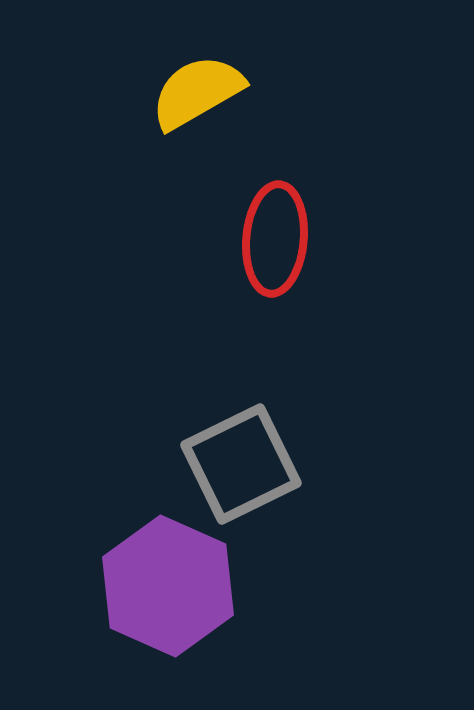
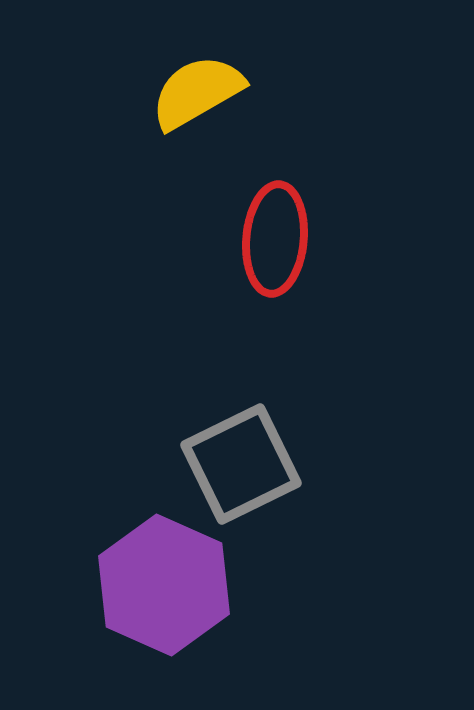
purple hexagon: moved 4 px left, 1 px up
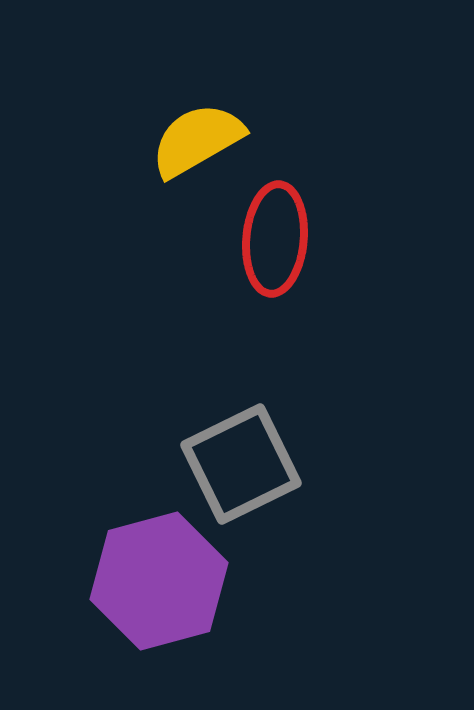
yellow semicircle: moved 48 px down
purple hexagon: moved 5 px left, 4 px up; rotated 21 degrees clockwise
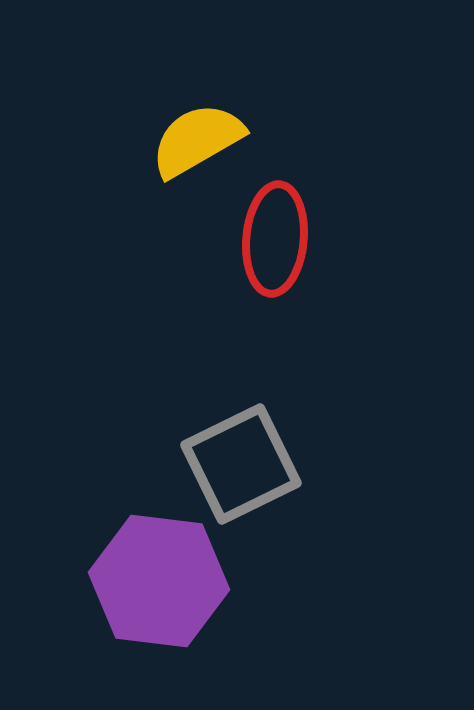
purple hexagon: rotated 22 degrees clockwise
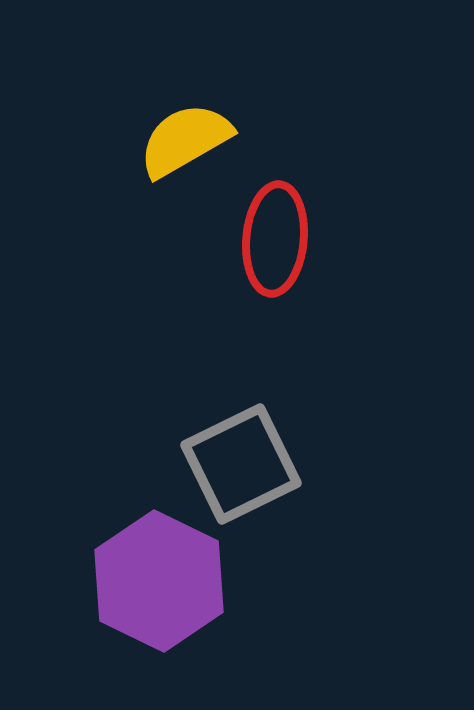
yellow semicircle: moved 12 px left
purple hexagon: rotated 19 degrees clockwise
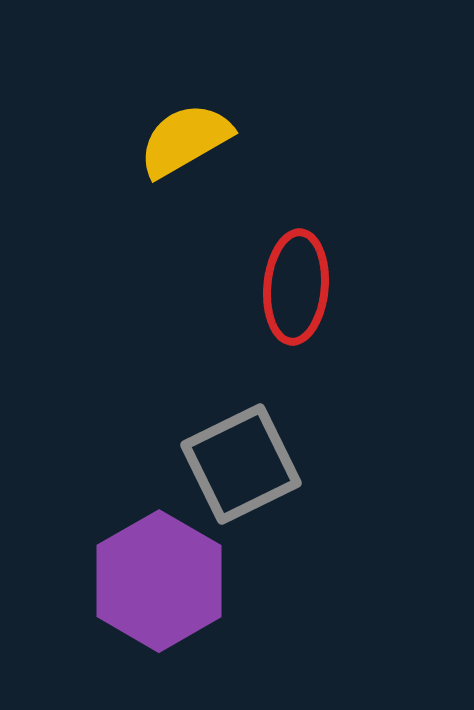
red ellipse: moved 21 px right, 48 px down
purple hexagon: rotated 4 degrees clockwise
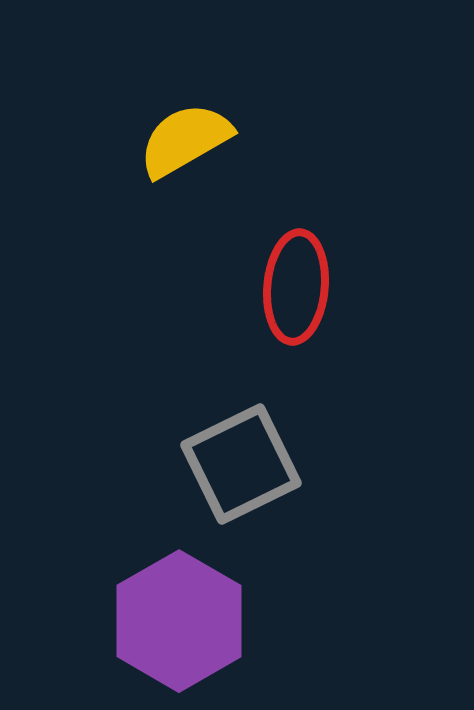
purple hexagon: moved 20 px right, 40 px down
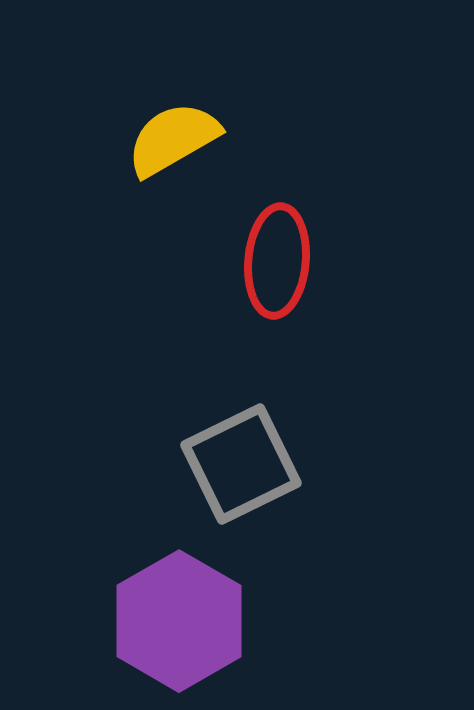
yellow semicircle: moved 12 px left, 1 px up
red ellipse: moved 19 px left, 26 px up
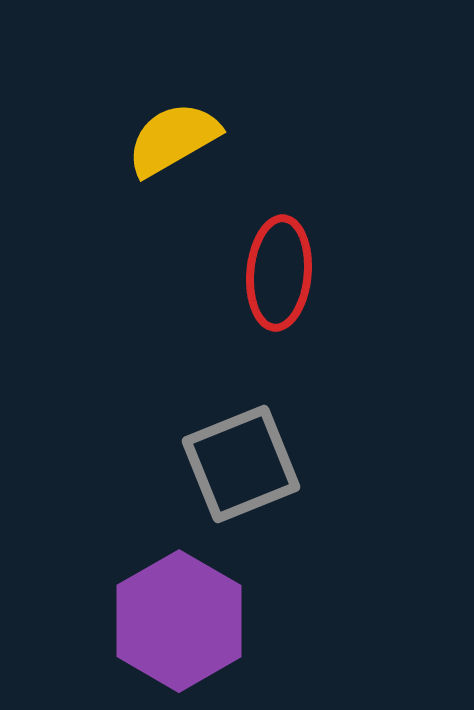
red ellipse: moved 2 px right, 12 px down
gray square: rotated 4 degrees clockwise
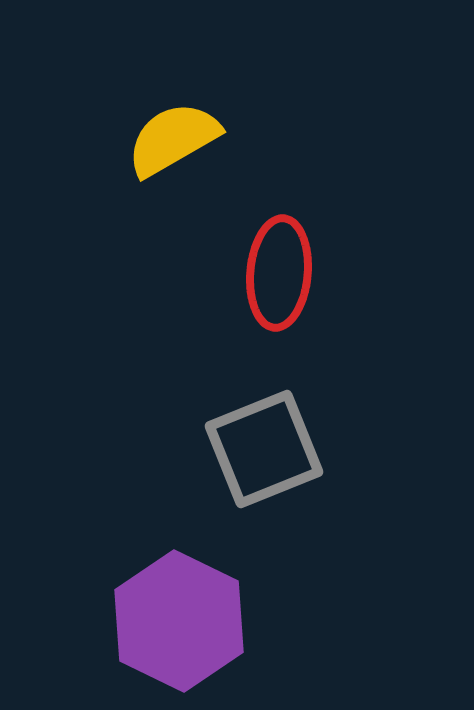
gray square: moved 23 px right, 15 px up
purple hexagon: rotated 4 degrees counterclockwise
